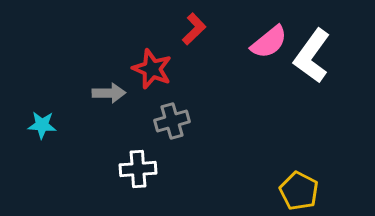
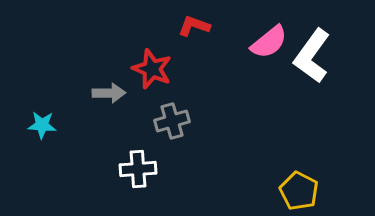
red L-shape: moved 3 px up; rotated 116 degrees counterclockwise
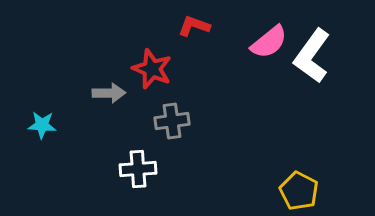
gray cross: rotated 8 degrees clockwise
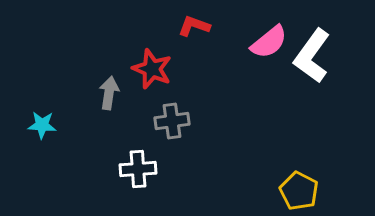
gray arrow: rotated 80 degrees counterclockwise
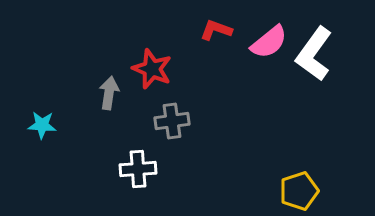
red L-shape: moved 22 px right, 4 px down
white L-shape: moved 2 px right, 2 px up
yellow pentagon: rotated 27 degrees clockwise
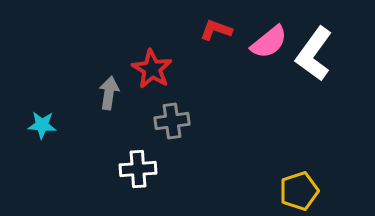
red star: rotated 9 degrees clockwise
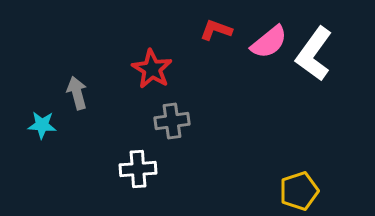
gray arrow: moved 32 px left; rotated 24 degrees counterclockwise
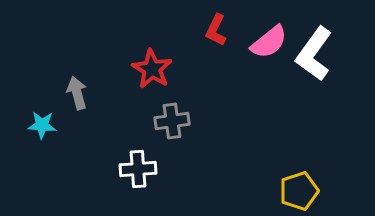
red L-shape: rotated 84 degrees counterclockwise
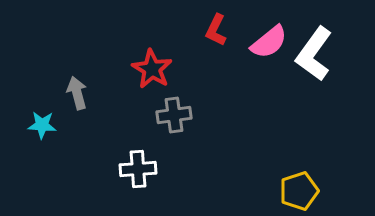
gray cross: moved 2 px right, 6 px up
